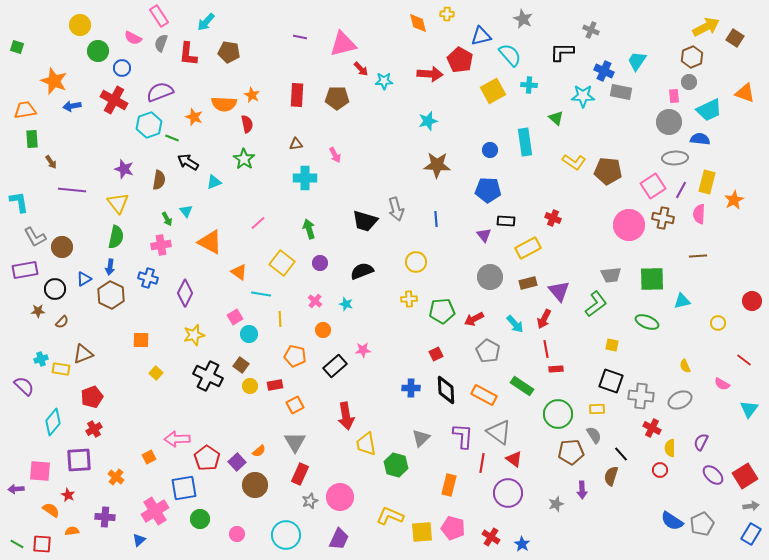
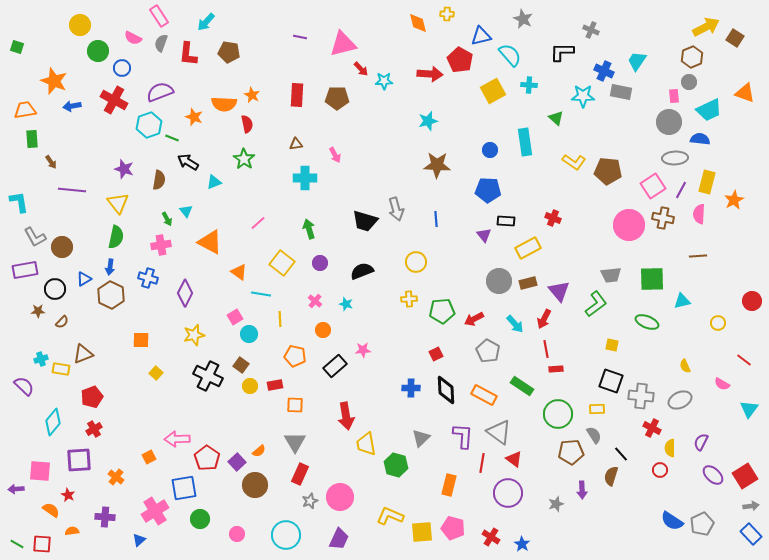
gray circle at (490, 277): moved 9 px right, 4 px down
orange square at (295, 405): rotated 30 degrees clockwise
blue rectangle at (751, 534): rotated 75 degrees counterclockwise
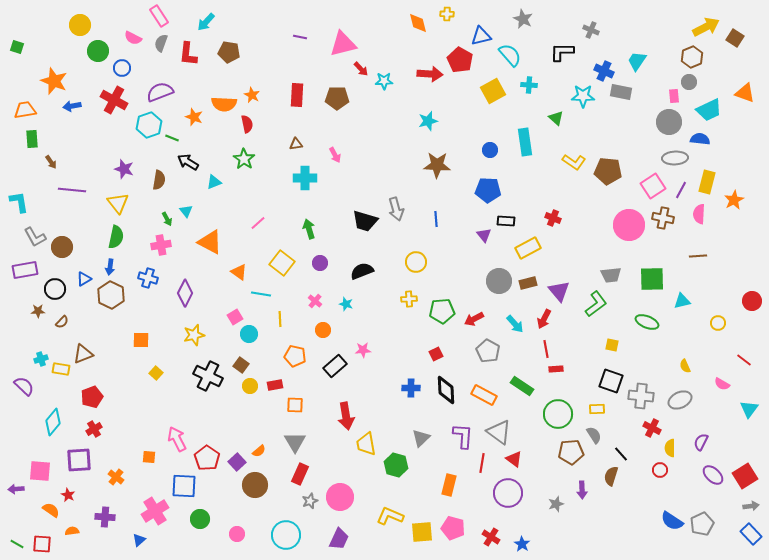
pink arrow at (177, 439): rotated 65 degrees clockwise
orange square at (149, 457): rotated 32 degrees clockwise
blue square at (184, 488): moved 2 px up; rotated 12 degrees clockwise
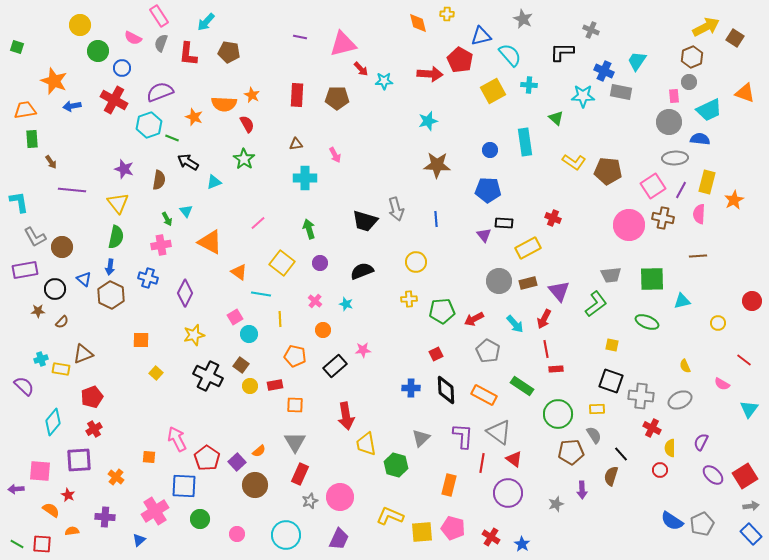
red semicircle at (247, 124): rotated 18 degrees counterclockwise
black rectangle at (506, 221): moved 2 px left, 2 px down
blue triangle at (84, 279): rotated 49 degrees counterclockwise
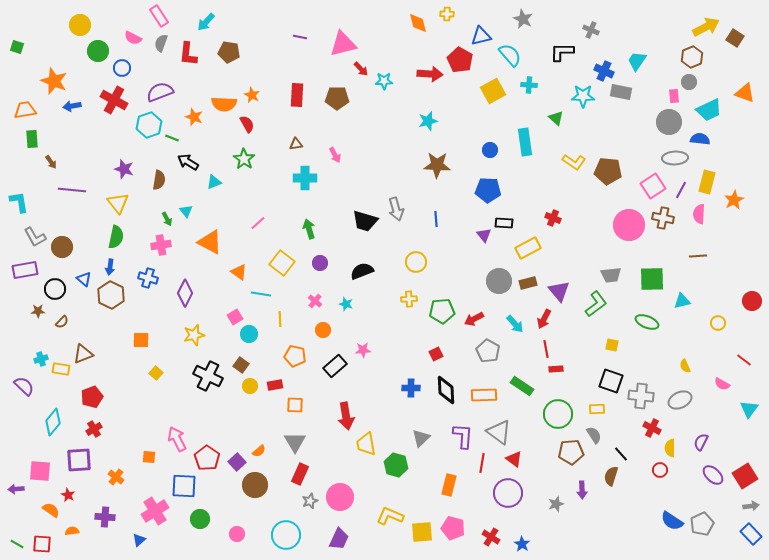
orange rectangle at (484, 395): rotated 30 degrees counterclockwise
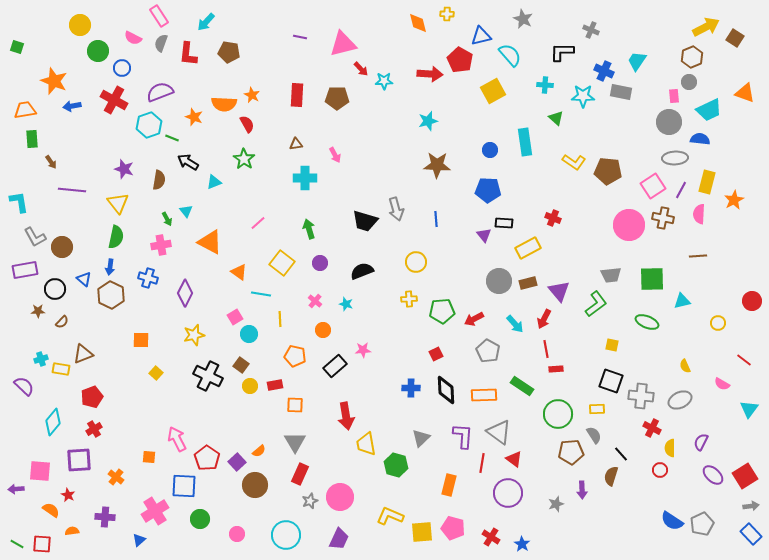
cyan cross at (529, 85): moved 16 px right
